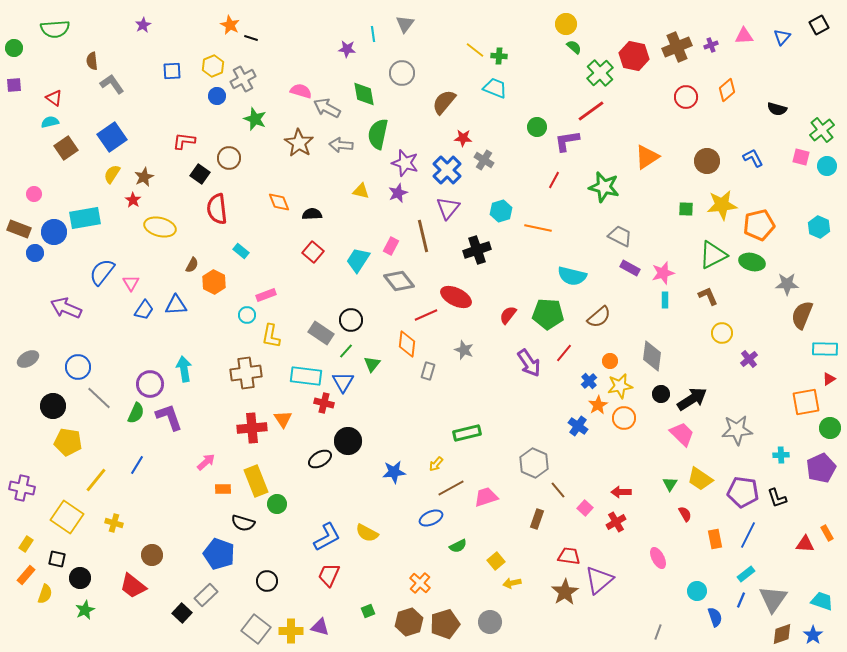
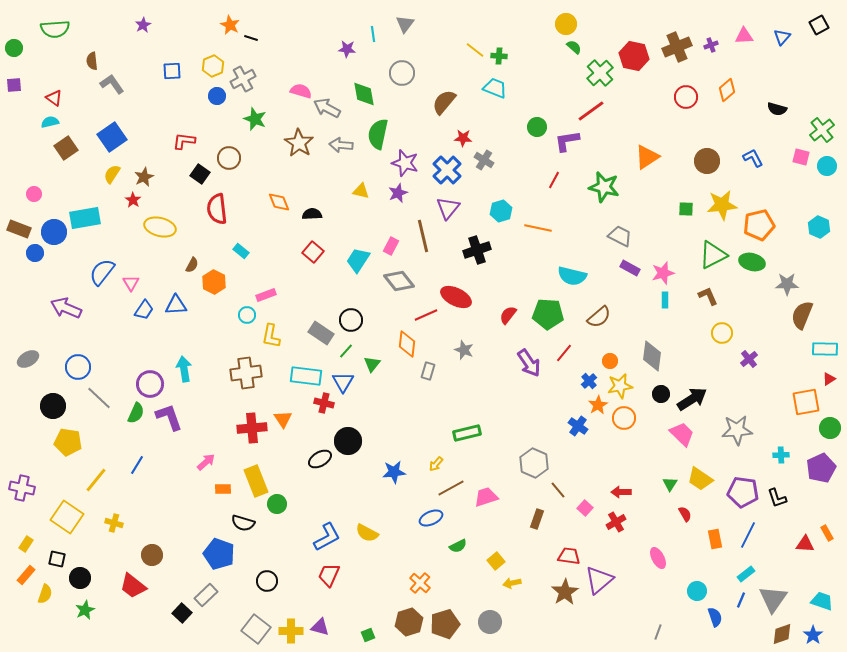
green square at (368, 611): moved 24 px down
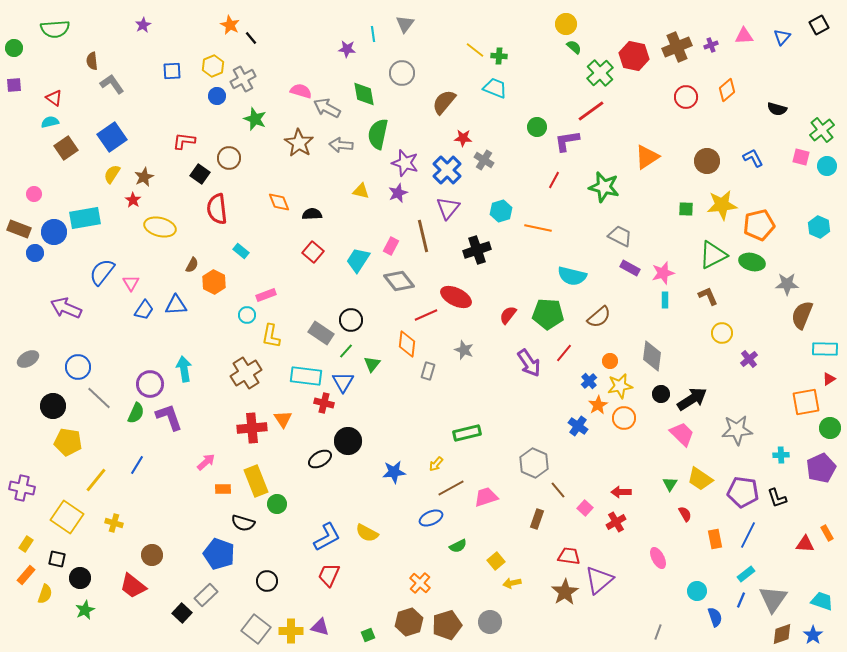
black line at (251, 38): rotated 32 degrees clockwise
brown cross at (246, 373): rotated 24 degrees counterclockwise
brown pentagon at (445, 624): moved 2 px right, 1 px down
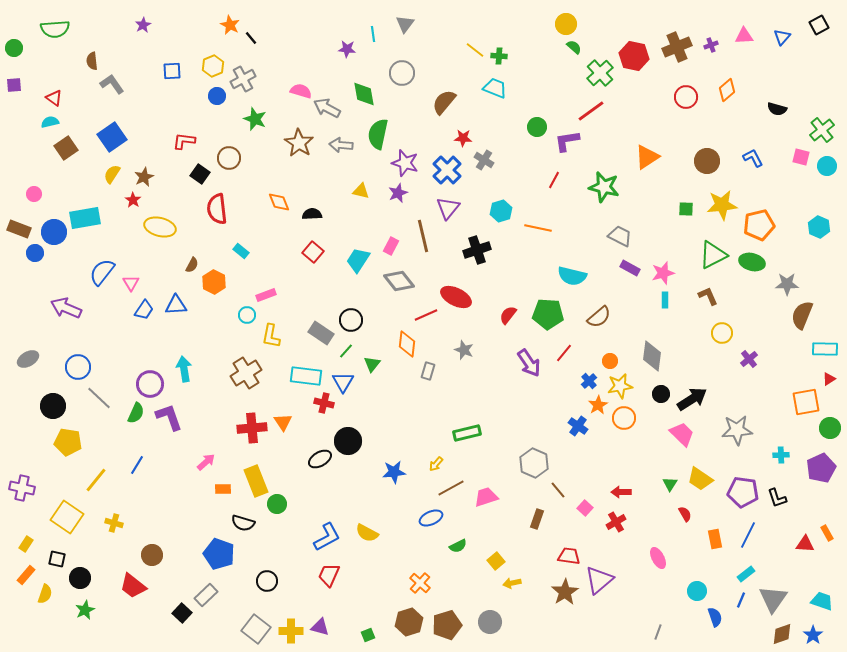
orange triangle at (283, 419): moved 3 px down
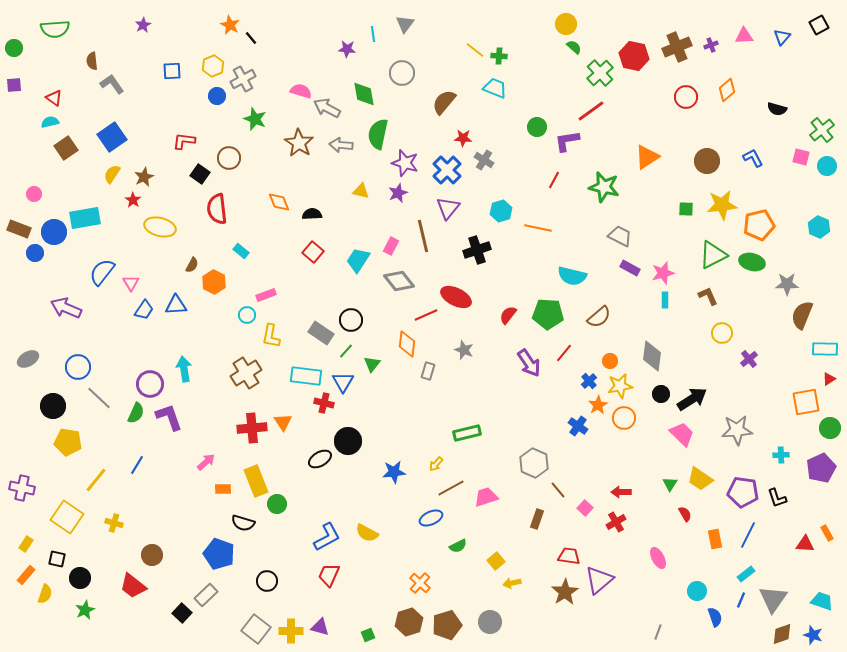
blue star at (813, 635): rotated 18 degrees counterclockwise
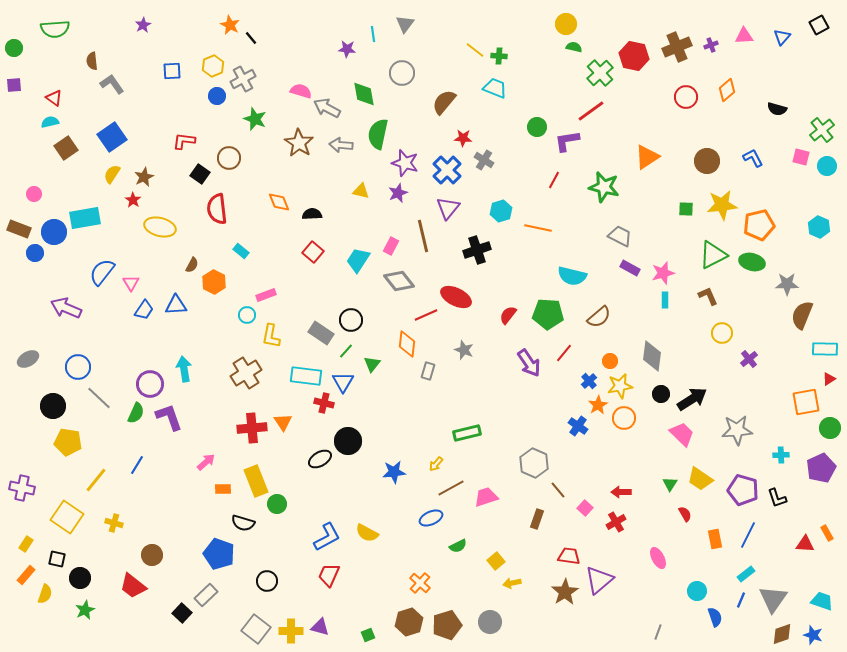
green semicircle at (574, 47): rotated 28 degrees counterclockwise
purple pentagon at (743, 492): moved 2 px up; rotated 8 degrees clockwise
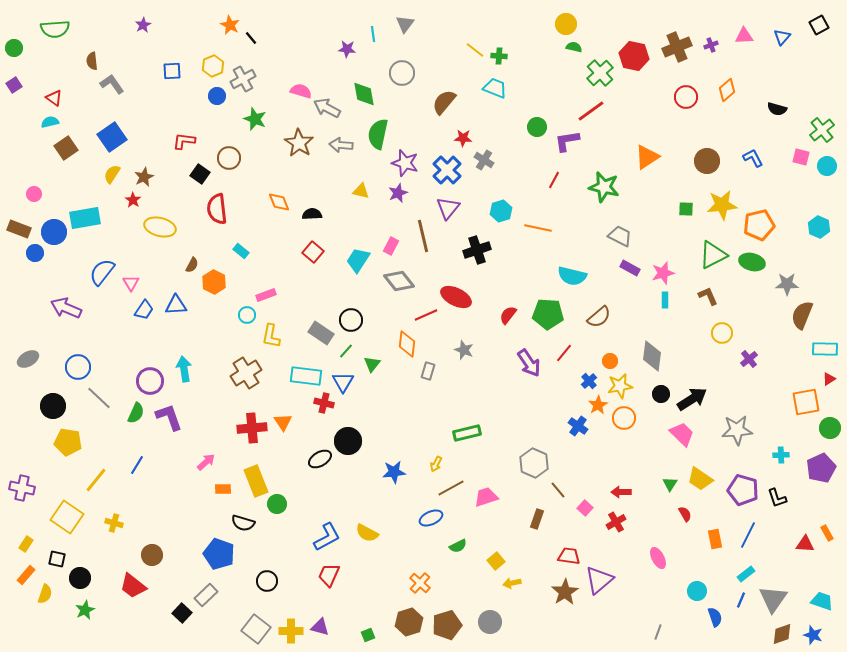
purple square at (14, 85): rotated 28 degrees counterclockwise
purple circle at (150, 384): moved 3 px up
yellow arrow at (436, 464): rotated 14 degrees counterclockwise
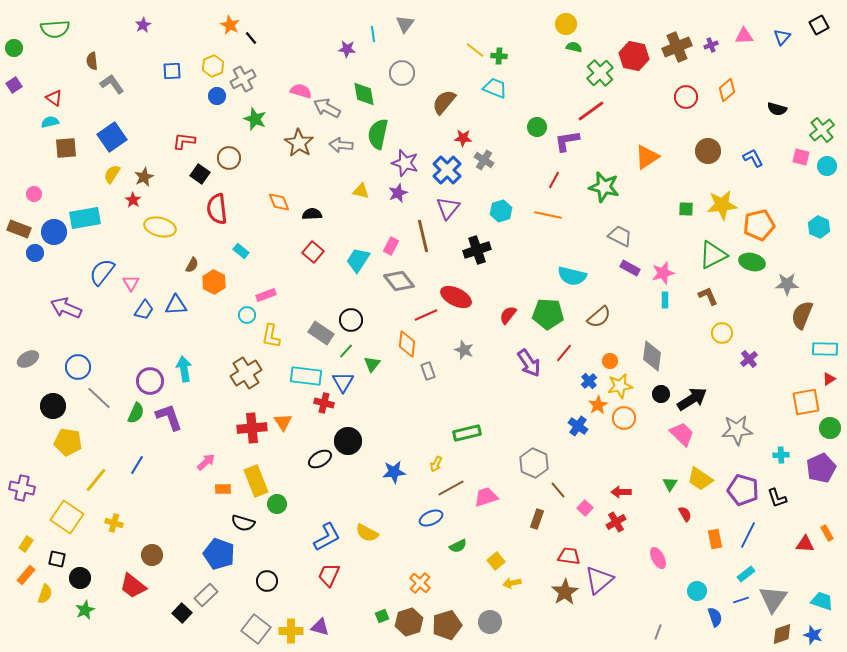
brown square at (66, 148): rotated 30 degrees clockwise
brown circle at (707, 161): moved 1 px right, 10 px up
orange line at (538, 228): moved 10 px right, 13 px up
gray rectangle at (428, 371): rotated 36 degrees counterclockwise
blue line at (741, 600): rotated 49 degrees clockwise
green square at (368, 635): moved 14 px right, 19 px up
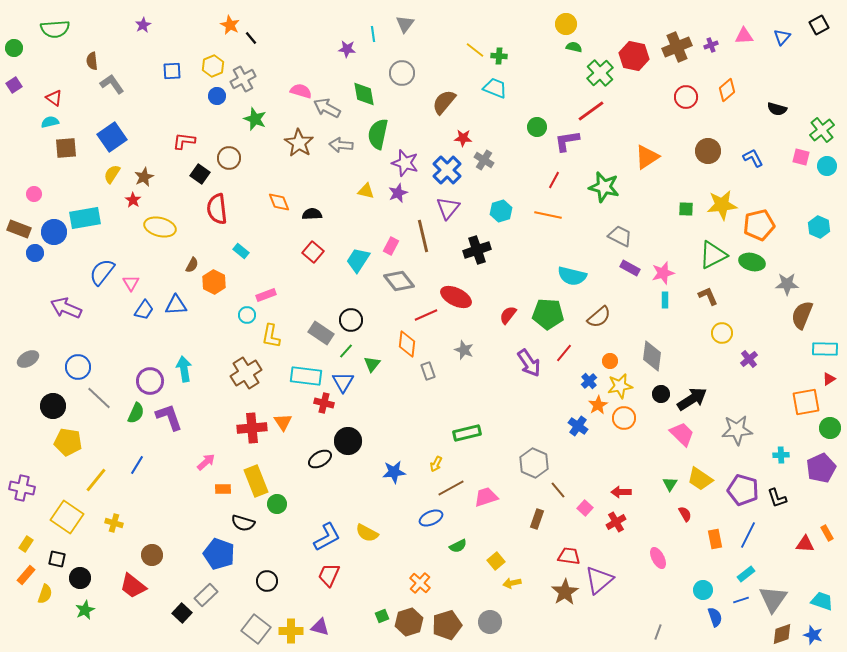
yellow triangle at (361, 191): moved 5 px right
cyan circle at (697, 591): moved 6 px right, 1 px up
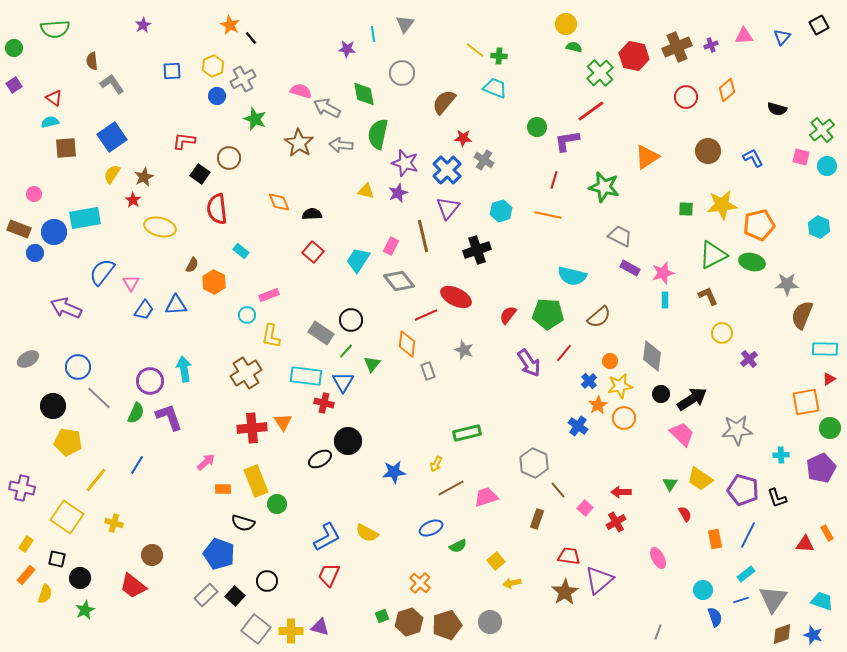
red line at (554, 180): rotated 12 degrees counterclockwise
pink rectangle at (266, 295): moved 3 px right
blue ellipse at (431, 518): moved 10 px down
black square at (182, 613): moved 53 px right, 17 px up
